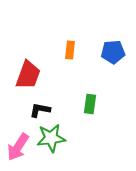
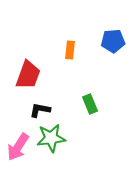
blue pentagon: moved 11 px up
green rectangle: rotated 30 degrees counterclockwise
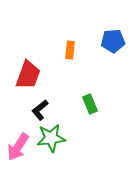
black L-shape: rotated 50 degrees counterclockwise
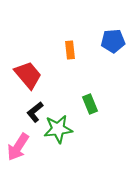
orange rectangle: rotated 12 degrees counterclockwise
red trapezoid: rotated 60 degrees counterclockwise
black L-shape: moved 5 px left, 2 px down
green star: moved 7 px right, 9 px up
